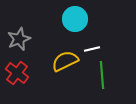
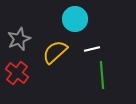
yellow semicircle: moved 10 px left, 9 px up; rotated 16 degrees counterclockwise
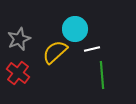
cyan circle: moved 10 px down
red cross: moved 1 px right
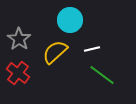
cyan circle: moved 5 px left, 9 px up
gray star: rotated 15 degrees counterclockwise
green line: rotated 48 degrees counterclockwise
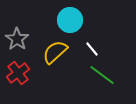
gray star: moved 2 px left
white line: rotated 63 degrees clockwise
red cross: rotated 15 degrees clockwise
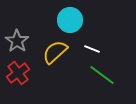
gray star: moved 2 px down
white line: rotated 28 degrees counterclockwise
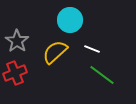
red cross: moved 3 px left; rotated 15 degrees clockwise
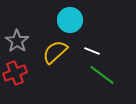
white line: moved 2 px down
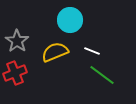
yellow semicircle: rotated 20 degrees clockwise
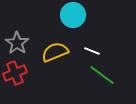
cyan circle: moved 3 px right, 5 px up
gray star: moved 2 px down
